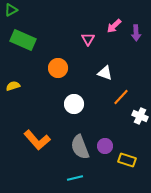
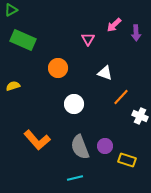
pink arrow: moved 1 px up
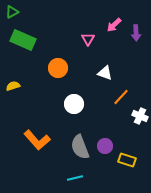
green triangle: moved 1 px right, 2 px down
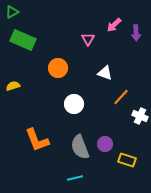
orange L-shape: rotated 20 degrees clockwise
purple circle: moved 2 px up
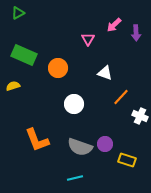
green triangle: moved 6 px right, 1 px down
green rectangle: moved 1 px right, 15 px down
gray semicircle: rotated 50 degrees counterclockwise
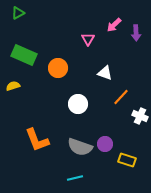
white circle: moved 4 px right
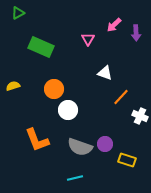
green rectangle: moved 17 px right, 8 px up
orange circle: moved 4 px left, 21 px down
white circle: moved 10 px left, 6 px down
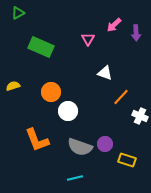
orange circle: moved 3 px left, 3 px down
white circle: moved 1 px down
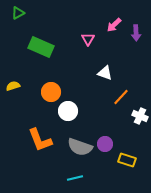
orange L-shape: moved 3 px right
